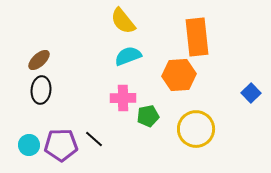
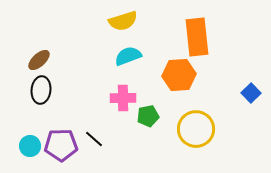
yellow semicircle: rotated 68 degrees counterclockwise
cyan circle: moved 1 px right, 1 px down
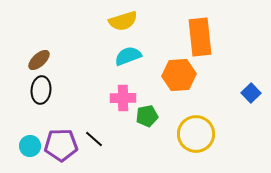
orange rectangle: moved 3 px right
green pentagon: moved 1 px left
yellow circle: moved 5 px down
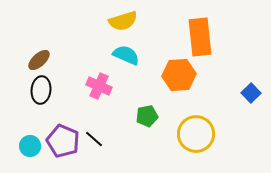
cyan semicircle: moved 2 px left, 1 px up; rotated 44 degrees clockwise
pink cross: moved 24 px left, 12 px up; rotated 25 degrees clockwise
purple pentagon: moved 2 px right, 4 px up; rotated 24 degrees clockwise
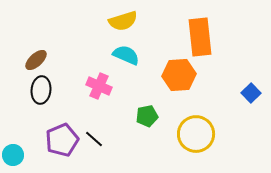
brown ellipse: moved 3 px left
purple pentagon: moved 1 px left, 1 px up; rotated 28 degrees clockwise
cyan circle: moved 17 px left, 9 px down
